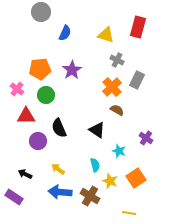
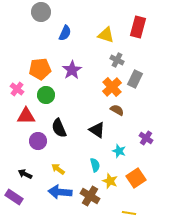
gray rectangle: moved 2 px left, 1 px up
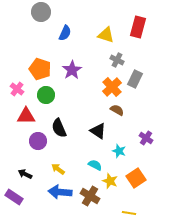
orange pentagon: rotated 25 degrees clockwise
black triangle: moved 1 px right, 1 px down
cyan semicircle: rotated 48 degrees counterclockwise
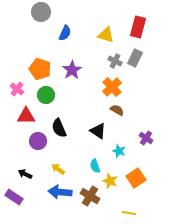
gray cross: moved 2 px left, 1 px down
gray rectangle: moved 21 px up
cyan semicircle: moved 1 px down; rotated 136 degrees counterclockwise
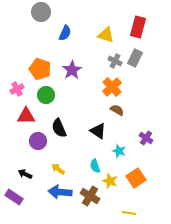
pink cross: rotated 24 degrees clockwise
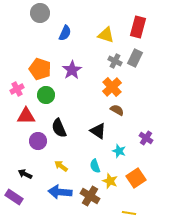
gray circle: moved 1 px left, 1 px down
yellow arrow: moved 3 px right, 3 px up
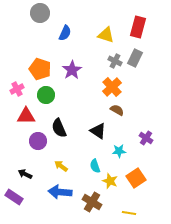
cyan star: rotated 24 degrees counterclockwise
brown cross: moved 2 px right, 6 px down
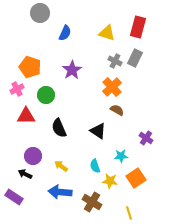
yellow triangle: moved 1 px right, 2 px up
orange pentagon: moved 10 px left, 2 px up
purple circle: moved 5 px left, 15 px down
cyan star: moved 2 px right, 5 px down
yellow star: rotated 14 degrees counterclockwise
yellow line: rotated 64 degrees clockwise
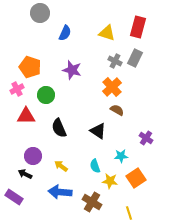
purple star: rotated 24 degrees counterclockwise
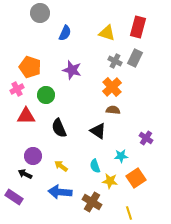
brown semicircle: moved 4 px left; rotated 24 degrees counterclockwise
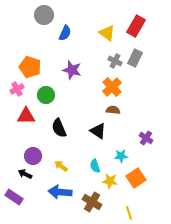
gray circle: moved 4 px right, 2 px down
red rectangle: moved 2 px left, 1 px up; rotated 15 degrees clockwise
yellow triangle: rotated 18 degrees clockwise
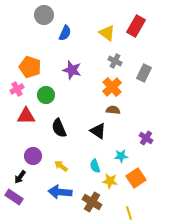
gray rectangle: moved 9 px right, 15 px down
black arrow: moved 5 px left, 3 px down; rotated 80 degrees counterclockwise
